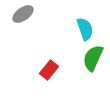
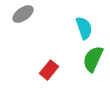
cyan semicircle: moved 1 px left, 1 px up
green semicircle: moved 1 px down
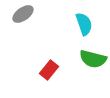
cyan semicircle: moved 4 px up
green semicircle: rotated 100 degrees counterclockwise
